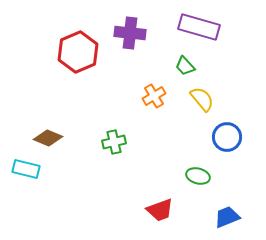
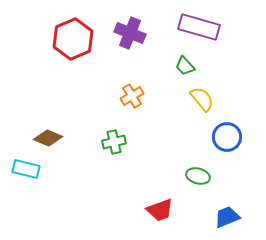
purple cross: rotated 16 degrees clockwise
red hexagon: moved 5 px left, 13 px up
orange cross: moved 22 px left
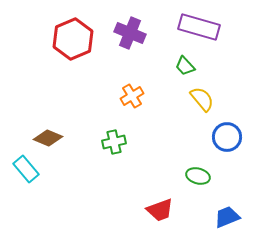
cyan rectangle: rotated 36 degrees clockwise
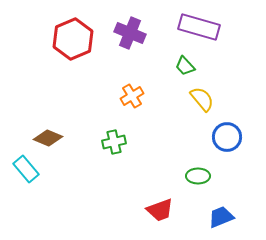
green ellipse: rotated 15 degrees counterclockwise
blue trapezoid: moved 6 px left
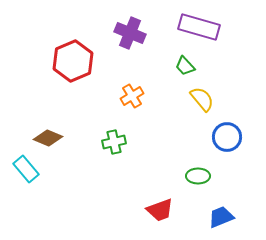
red hexagon: moved 22 px down
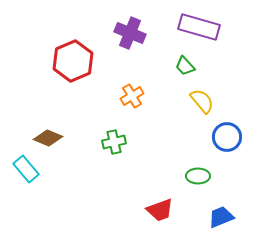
yellow semicircle: moved 2 px down
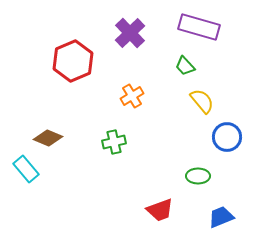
purple cross: rotated 24 degrees clockwise
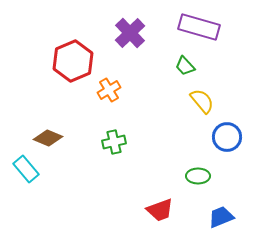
orange cross: moved 23 px left, 6 px up
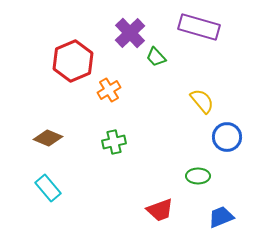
green trapezoid: moved 29 px left, 9 px up
cyan rectangle: moved 22 px right, 19 px down
